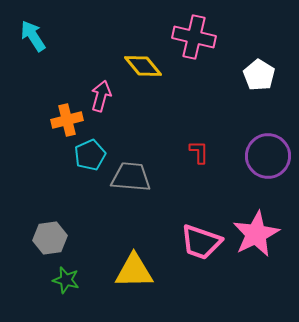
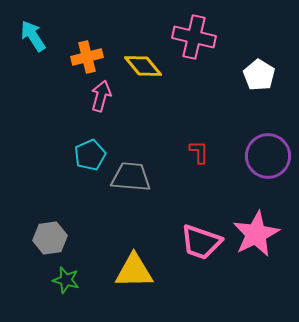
orange cross: moved 20 px right, 63 px up
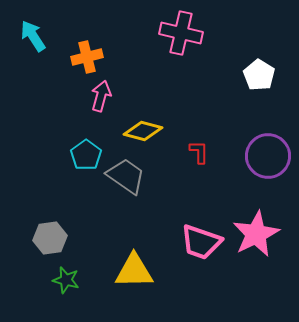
pink cross: moved 13 px left, 4 px up
yellow diamond: moved 65 px down; rotated 36 degrees counterclockwise
cyan pentagon: moved 4 px left; rotated 12 degrees counterclockwise
gray trapezoid: moved 5 px left, 1 px up; rotated 30 degrees clockwise
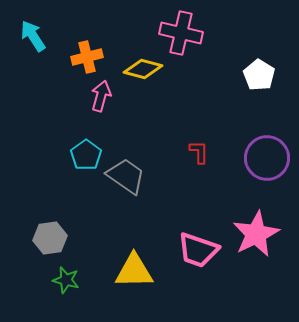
yellow diamond: moved 62 px up
purple circle: moved 1 px left, 2 px down
pink trapezoid: moved 3 px left, 8 px down
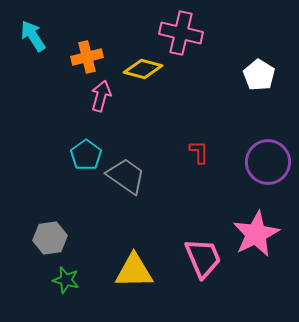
purple circle: moved 1 px right, 4 px down
pink trapezoid: moved 5 px right, 8 px down; rotated 132 degrees counterclockwise
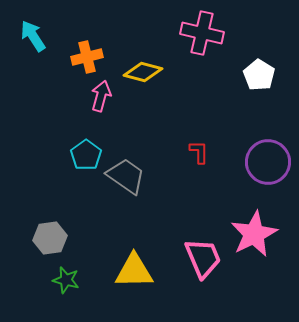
pink cross: moved 21 px right
yellow diamond: moved 3 px down
pink star: moved 2 px left
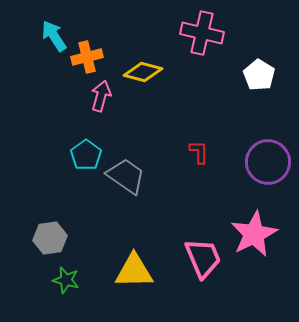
cyan arrow: moved 21 px right
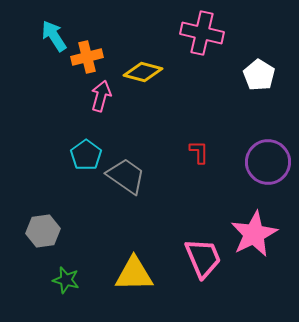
gray hexagon: moved 7 px left, 7 px up
yellow triangle: moved 3 px down
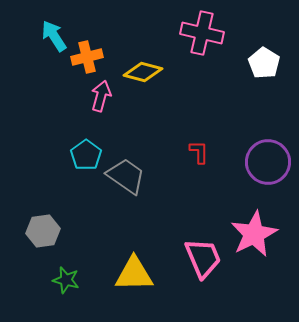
white pentagon: moved 5 px right, 12 px up
